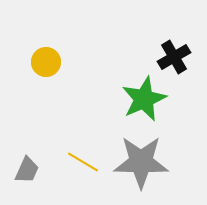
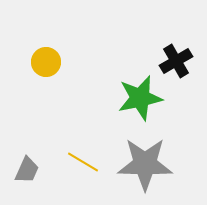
black cross: moved 2 px right, 4 px down
green star: moved 4 px left, 1 px up; rotated 12 degrees clockwise
gray star: moved 4 px right, 2 px down
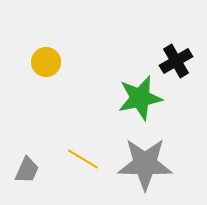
yellow line: moved 3 px up
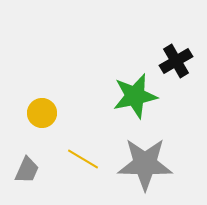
yellow circle: moved 4 px left, 51 px down
green star: moved 5 px left, 2 px up
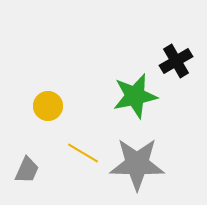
yellow circle: moved 6 px right, 7 px up
yellow line: moved 6 px up
gray star: moved 8 px left
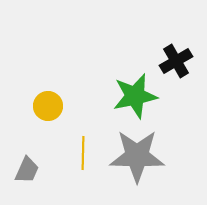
yellow line: rotated 60 degrees clockwise
gray star: moved 8 px up
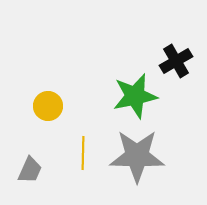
gray trapezoid: moved 3 px right
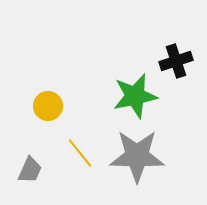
black cross: rotated 12 degrees clockwise
yellow line: moved 3 px left; rotated 40 degrees counterclockwise
